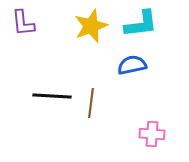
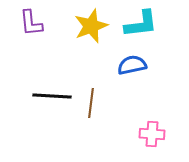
purple L-shape: moved 8 px right
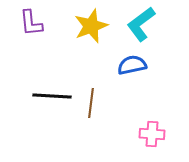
cyan L-shape: rotated 150 degrees clockwise
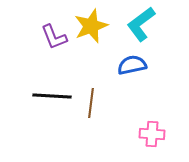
purple L-shape: moved 23 px right, 14 px down; rotated 16 degrees counterclockwise
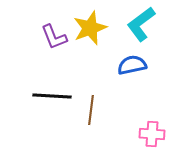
yellow star: moved 1 px left, 2 px down
brown line: moved 7 px down
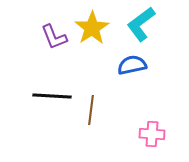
yellow star: moved 2 px right; rotated 12 degrees counterclockwise
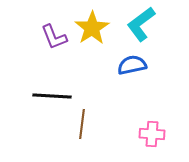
brown line: moved 9 px left, 14 px down
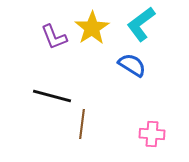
blue semicircle: rotated 44 degrees clockwise
black line: rotated 12 degrees clockwise
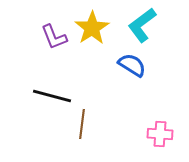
cyan L-shape: moved 1 px right, 1 px down
pink cross: moved 8 px right
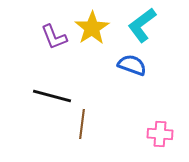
blue semicircle: rotated 12 degrees counterclockwise
